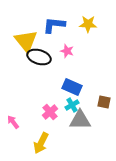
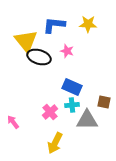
cyan cross: rotated 24 degrees clockwise
gray triangle: moved 7 px right
yellow arrow: moved 14 px right
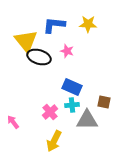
yellow arrow: moved 1 px left, 2 px up
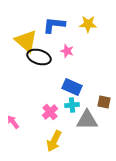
yellow triangle: rotated 10 degrees counterclockwise
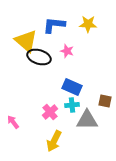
brown square: moved 1 px right, 1 px up
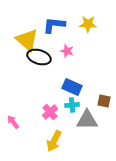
yellow triangle: moved 1 px right, 1 px up
brown square: moved 1 px left
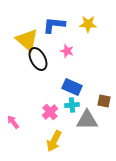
black ellipse: moved 1 px left, 2 px down; rotated 45 degrees clockwise
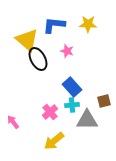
blue rectangle: rotated 24 degrees clockwise
brown square: rotated 24 degrees counterclockwise
yellow arrow: rotated 25 degrees clockwise
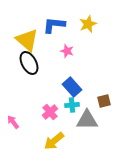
yellow star: rotated 24 degrees counterclockwise
black ellipse: moved 9 px left, 4 px down
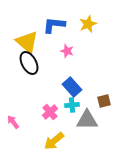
yellow triangle: moved 2 px down
